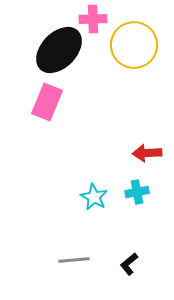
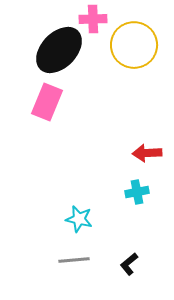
cyan star: moved 15 px left, 22 px down; rotated 16 degrees counterclockwise
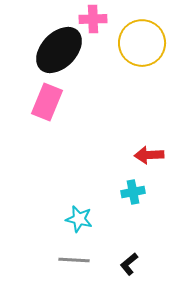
yellow circle: moved 8 px right, 2 px up
red arrow: moved 2 px right, 2 px down
cyan cross: moved 4 px left
gray line: rotated 8 degrees clockwise
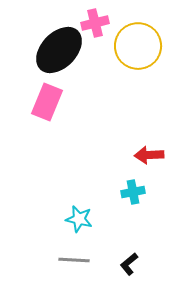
pink cross: moved 2 px right, 4 px down; rotated 12 degrees counterclockwise
yellow circle: moved 4 px left, 3 px down
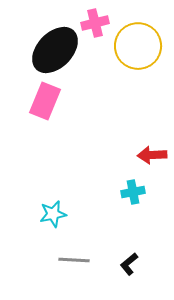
black ellipse: moved 4 px left
pink rectangle: moved 2 px left, 1 px up
red arrow: moved 3 px right
cyan star: moved 26 px left, 5 px up; rotated 24 degrees counterclockwise
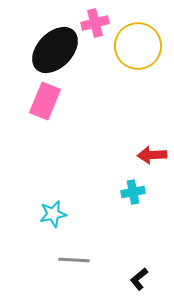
black L-shape: moved 10 px right, 15 px down
